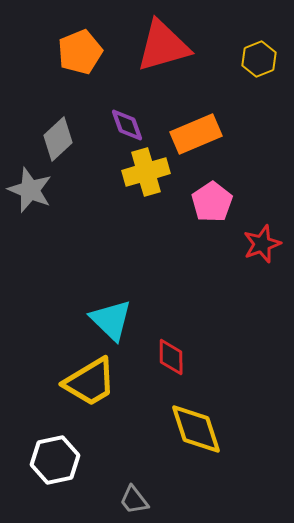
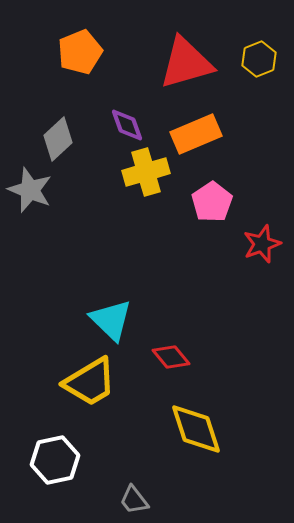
red triangle: moved 23 px right, 17 px down
red diamond: rotated 39 degrees counterclockwise
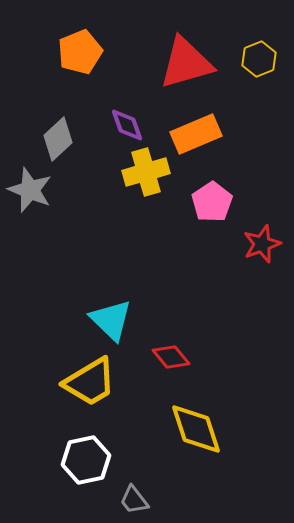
white hexagon: moved 31 px right
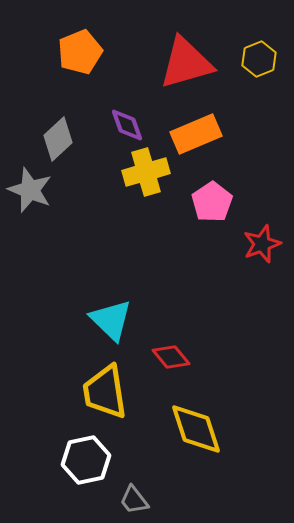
yellow trapezoid: moved 15 px right, 10 px down; rotated 112 degrees clockwise
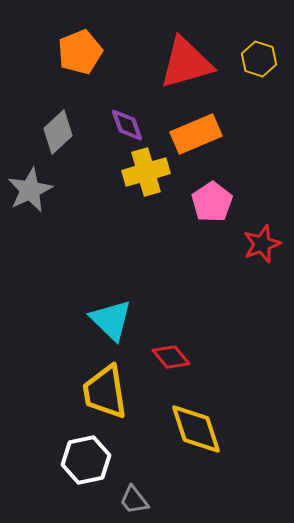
yellow hexagon: rotated 20 degrees counterclockwise
gray diamond: moved 7 px up
gray star: rotated 24 degrees clockwise
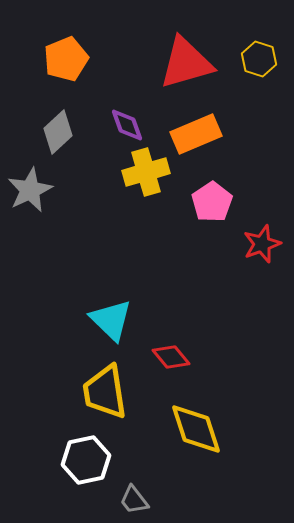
orange pentagon: moved 14 px left, 7 px down
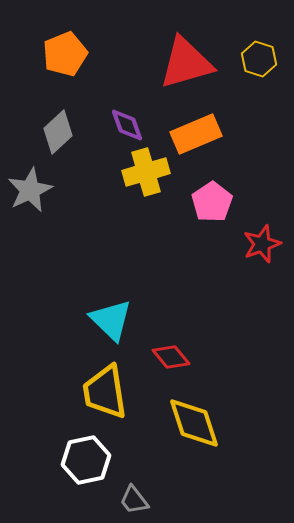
orange pentagon: moved 1 px left, 5 px up
yellow diamond: moved 2 px left, 6 px up
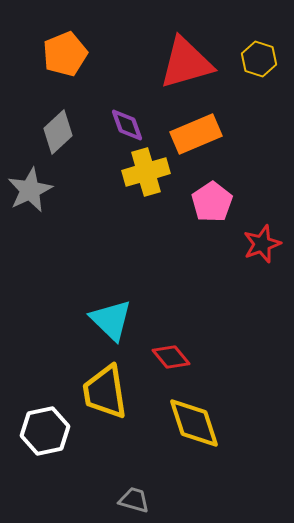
white hexagon: moved 41 px left, 29 px up
gray trapezoid: rotated 144 degrees clockwise
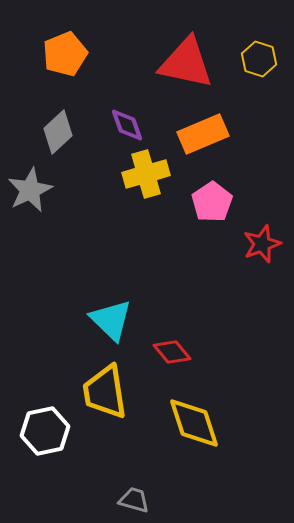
red triangle: rotated 28 degrees clockwise
orange rectangle: moved 7 px right
yellow cross: moved 2 px down
red diamond: moved 1 px right, 5 px up
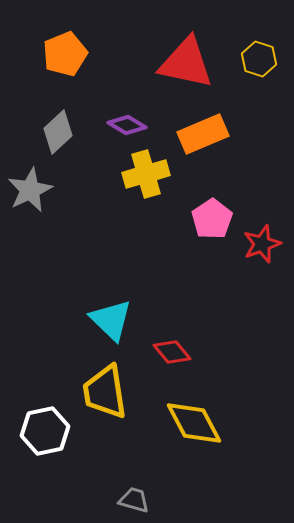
purple diamond: rotated 39 degrees counterclockwise
pink pentagon: moved 17 px down
yellow diamond: rotated 10 degrees counterclockwise
